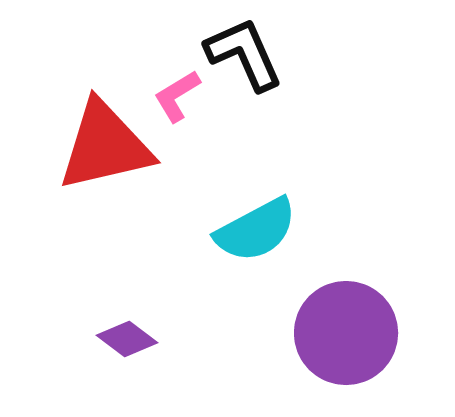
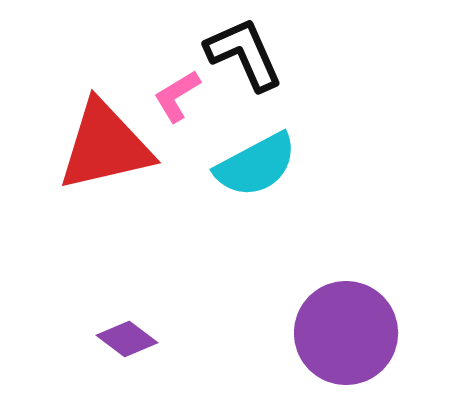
cyan semicircle: moved 65 px up
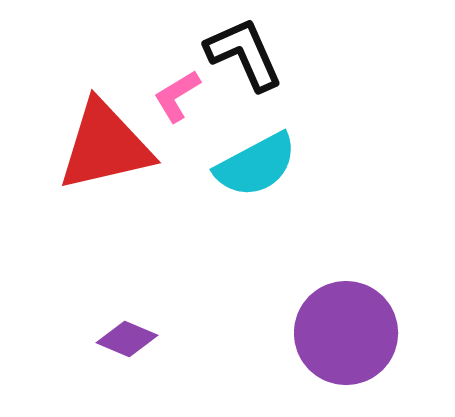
purple diamond: rotated 14 degrees counterclockwise
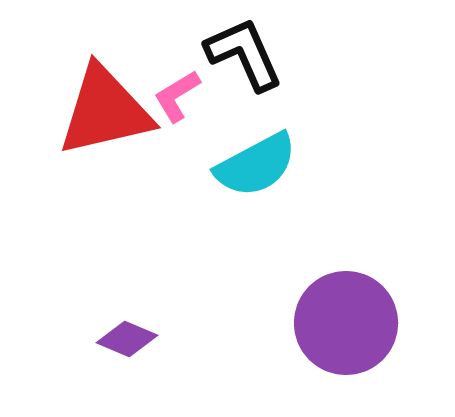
red triangle: moved 35 px up
purple circle: moved 10 px up
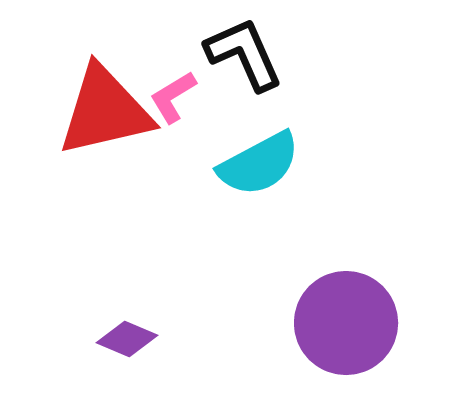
pink L-shape: moved 4 px left, 1 px down
cyan semicircle: moved 3 px right, 1 px up
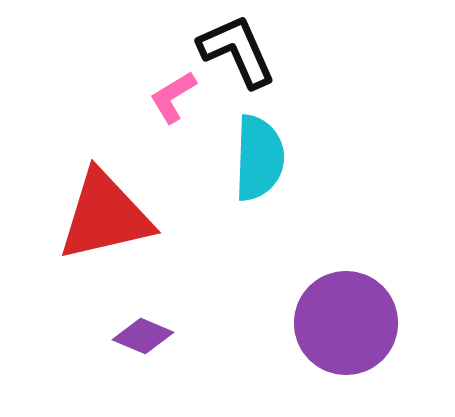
black L-shape: moved 7 px left, 3 px up
red triangle: moved 105 px down
cyan semicircle: moved 6 px up; rotated 60 degrees counterclockwise
purple diamond: moved 16 px right, 3 px up
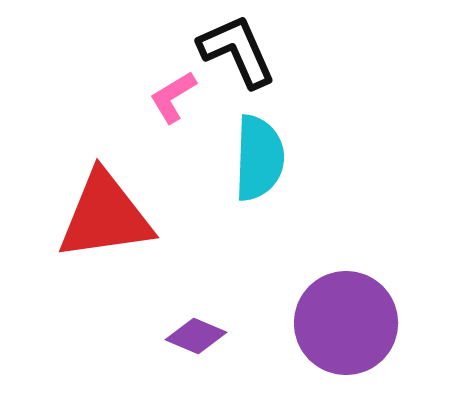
red triangle: rotated 5 degrees clockwise
purple diamond: moved 53 px right
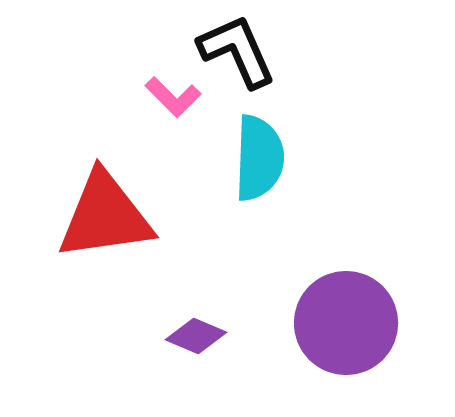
pink L-shape: rotated 104 degrees counterclockwise
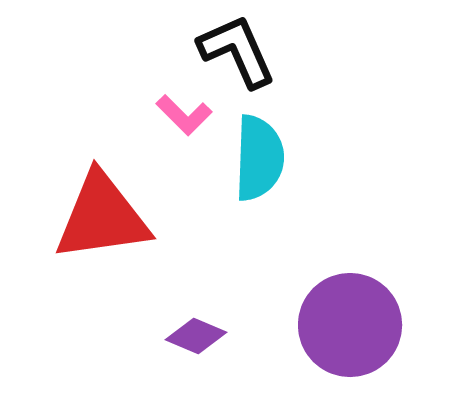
pink L-shape: moved 11 px right, 18 px down
red triangle: moved 3 px left, 1 px down
purple circle: moved 4 px right, 2 px down
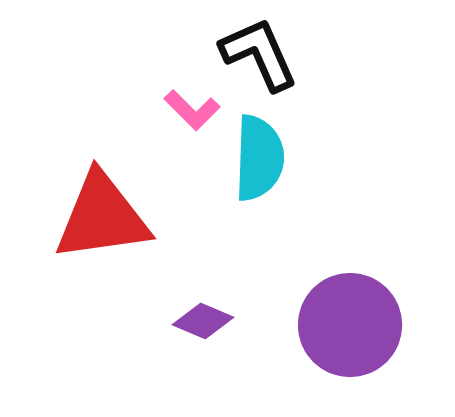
black L-shape: moved 22 px right, 3 px down
pink L-shape: moved 8 px right, 5 px up
purple diamond: moved 7 px right, 15 px up
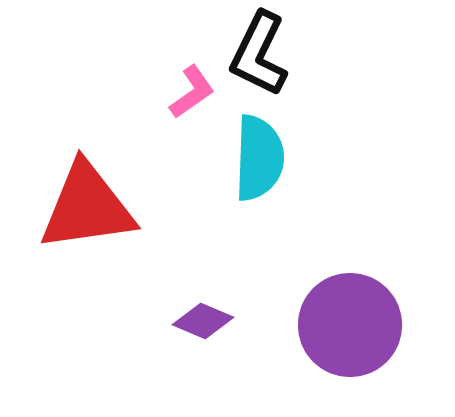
black L-shape: rotated 130 degrees counterclockwise
pink L-shape: moved 18 px up; rotated 80 degrees counterclockwise
red triangle: moved 15 px left, 10 px up
